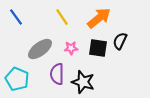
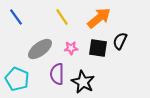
black star: rotated 10 degrees clockwise
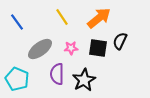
blue line: moved 1 px right, 5 px down
black star: moved 1 px right, 2 px up; rotated 15 degrees clockwise
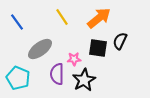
pink star: moved 3 px right, 11 px down
cyan pentagon: moved 1 px right, 1 px up
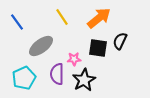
gray ellipse: moved 1 px right, 3 px up
cyan pentagon: moved 6 px right; rotated 25 degrees clockwise
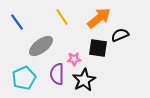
black semicircle: moved 6 px up; rotated 42 degrees clockwise
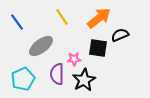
cyan pentagon: moved 1 px left, 1 px down
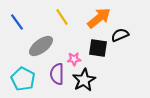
cyan pentagon: rotated 20 degrees counterclockwise
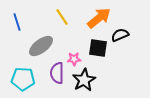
blue line: rotated 18 degrees clockwise
purple semicircle: moved 1 px up
cyan pentagon: rotated 25 degrees counterclockwise
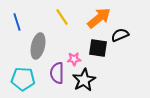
gray ellipse: moved 3 px left; rotated 40 degrees counterclockwise
